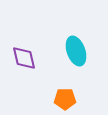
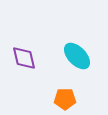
cyan ellipse: moved 1 px right, 5 px down; rotated 24 degrees counterclockwise
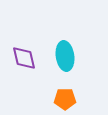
cyan ellipse: moved 12 px left; rotated 36 degrees clockwise
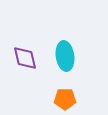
purple diamond: moved 1 px right
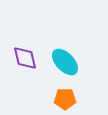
cyan ellipse: moved 6 px down; rotated 36 degrees counterclockwise
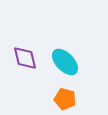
orange pentagon: rotated 15 degrees clockwise
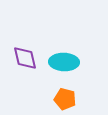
cyan ellipse: moved 1 px left; rotated 44 degrees counterclockwise
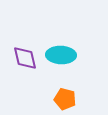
cyan ellipse: moved 3 px left, 7 px up
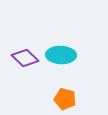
purple diamond: rotated 32 degrees counterclockwise
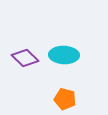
cyan ellipse: moved 3 px right
